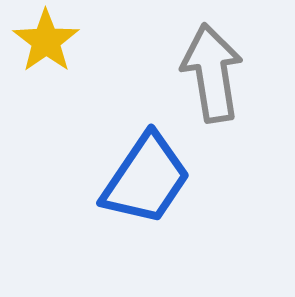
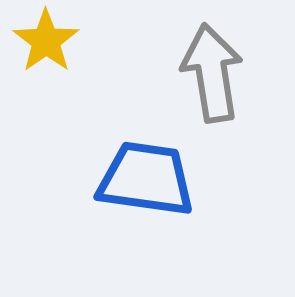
blue trapezoid: rotated 116 degrees counterclockwise
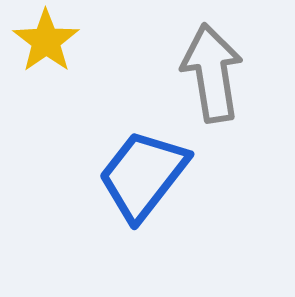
blue trapezoid: moved 3 px left, 4 px up; rotated 60 degrees counterclockwise
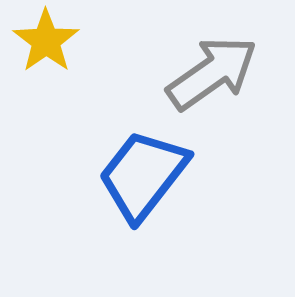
gray arrow: rotated 64 degrees clockwise
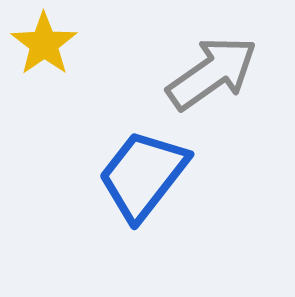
yellow star: moved 2 px left, 3 px down
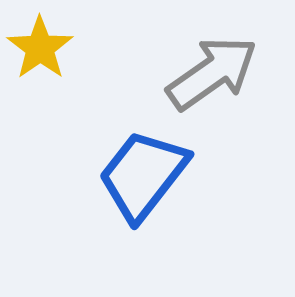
yellow star: moved 4 px left, 4 px down
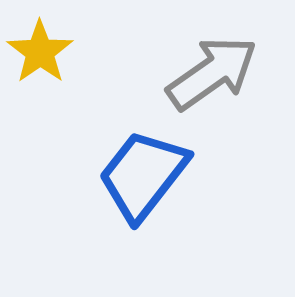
yellow star: moved 4 px down
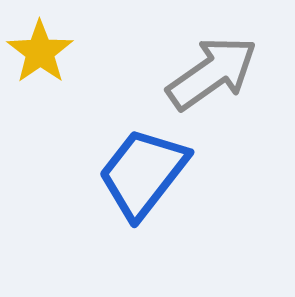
blue trapezoid: moved 2 px up
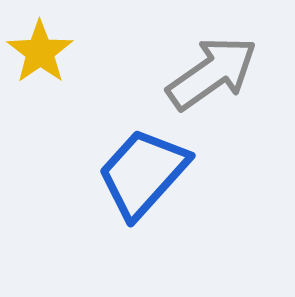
blue trapezoid: rotated 4 degrees clockwise
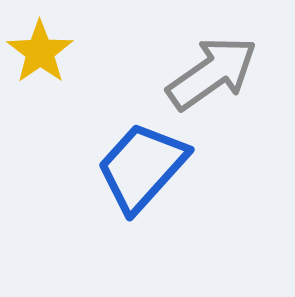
blue trapezoid: moved 1 px left, 6 px up
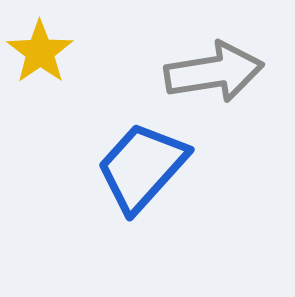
gray arrow: moved 2 px right, 1 px up; rotated 26 degrees clockwise
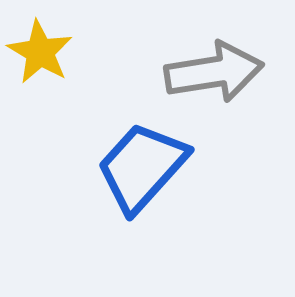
yellow star: rotated 6 degrees counterclockwise
